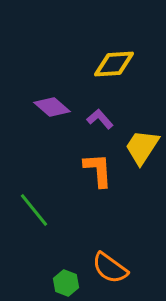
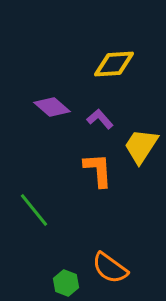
yellow trapezoid: moved 1 px left, 1 px up
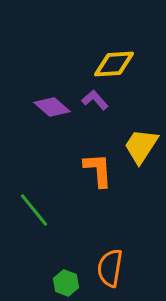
purple L-shape: moved 5 px left, 19 px up
orange semicircle: rotated 63 degrees clockwise
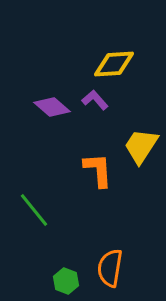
green hexagon: moved 2 px up
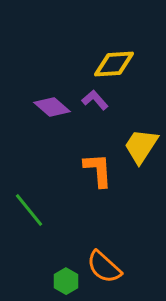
green line: moved 5 px left
orange semicircle: moved 6 px left, 1 px up; rotated 57 degrees counterclockwise
green hexagon: rotated 10 degrees clockwise
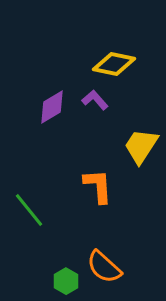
yellow diamond: rotated 15 degrees clockwise
purple diamond: rotated 72 degrees counterclockwise
orange L-shape: moved 16 px down
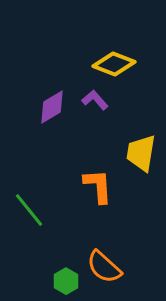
yellow diamond: rotated 9 degrees clockwise
yellow trapezoid: moved 7 px down; rotated 24 degrees counterclockwise
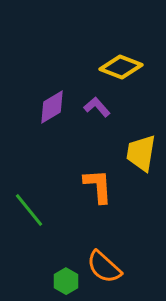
yellow diamond: moved 7 px right, 3 px down
purple L-shape: moved 2 px right, 7 px down
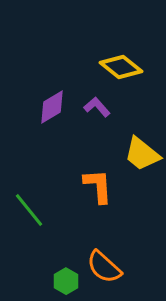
yellow diamond: rotated 18 degrees clockwise
yellow trapezoid: moved 1 px right, 1 px down; rotated 60 degrees counterclockwise
